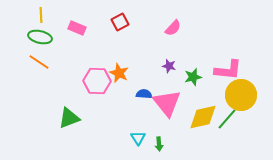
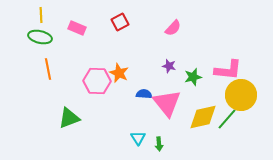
orange line: moved 9 px right, 7 px down; rotated 45 degrees clockwise
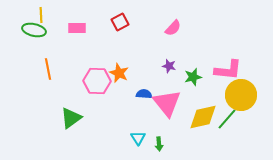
pink rectangle: rotated 24 degrees counterclockwise
green ellipse: moved 6 px left, 7 px up
green triangle: moved 2 px right; rotated 15 degrees counterclockwise
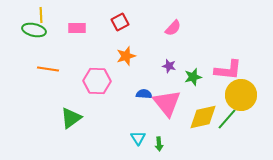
orange line: rotated 70 degrees counterclockwise
orange star: moved 7 px right, 17 px up; rotated 30 degrees clockwise
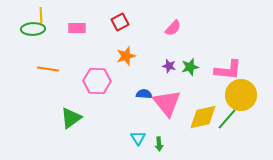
green ellipse: moved 1 px left, 1 px up; rotated 15 degrees counterclockwise
green star: moved 3 px left, 10 px up
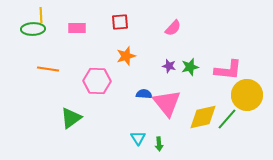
red square: rotated 24 degrees clockwise
yellow circle: moved 6 px right
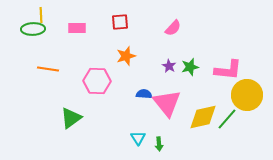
purple star: rotated 16 degrees clockwise
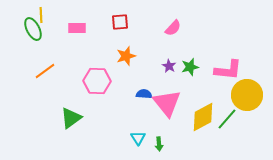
green ellipse: rotated 65 degrees clockwise
orange line: moved 3 px left, 2 px down; rotated 45 degrees counterclockwise
yellow diamond: rotated 16 degrees counterclockwise
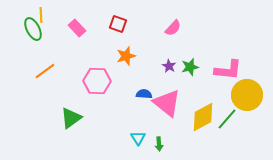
red square: moved 2 px left, 2 px down; rotated 24 degrees clockwise
pink rectangle: rotated 48 degrees clockwise
pink triangle: rotated 12 degrees counterclockwise
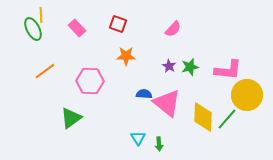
pink semicircle: moved 1 px down
orange star: rotated 18 degrees clockwise
pink hexagon: moved 7 px left
yellow diamond: rotated 60 degrees counterclockwise
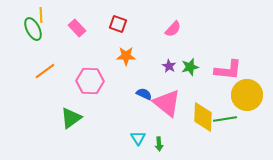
blue semicircle: rotated 21 degrees clockwise
green line: moved 2 px left; rotated 40 degrees clockwise
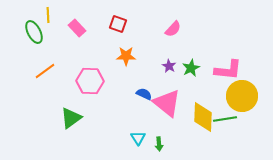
yellow line: moved 7 px right
green ellipse: moved 1 px right, 3 px down
green star: moved 1 px right, 1 px down; rotated 12 degrees counterclockwise
yellow circle: moved 5 px left, 1 px down
